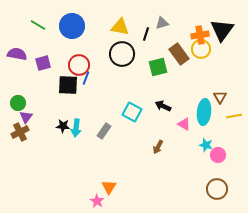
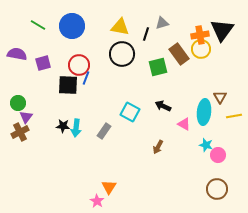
cyan square: moved 2 px left
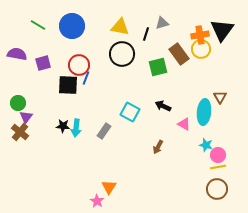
yellow line: moved 16 px left, 51 px down
brown cross: rotated 24 degrees counterclockwise
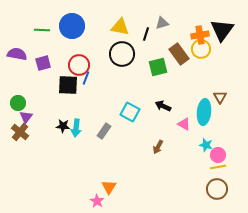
green line: moved 4 px right, 5 px down; rotated 28 degrees counterclockwise
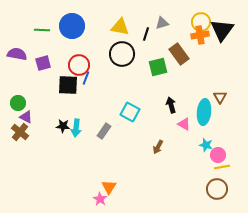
yellow circle: moved 27 px up
black arrow: moved 8 px right, 1 px up; rotated 49 degrees clockwise
purple triangle: rotated 40 degrees counterclockwise
yellow line: moved 4 px right
pink star: moved 3 px right, 2 px up
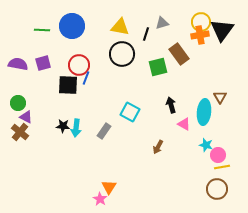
purple semicircle: moved 1 px right, 10 px down
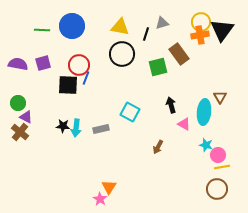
gray rectangle: moved 3 px left, 2 px up; rotated 42 degrees clockwise
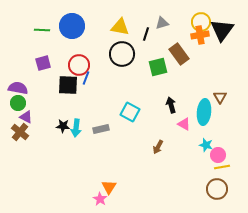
purple semicircle: moved 24 px down
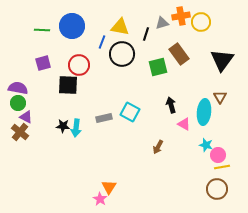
black triangle: moved 30 px down
orange cross: moved 19 px left, 19 px up
blue line: moved 16 px right, 36 px up
gray rectangle: moved 3 px right, 11 px up
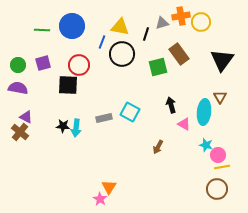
green circle: moved 38 px up
